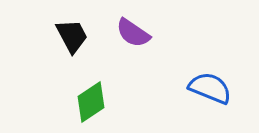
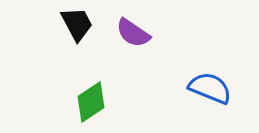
black trapezoid: moved 5 px right, 12 px up
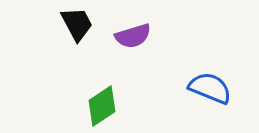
purple semicircle: moved 3 px down; rotated 51 degrees counterclockwise
green diamond: moved 11 px right, 4 px down
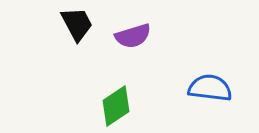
blue semicircle: rotated 15 degrees counterclockwise
green diamond: moved 14 px right
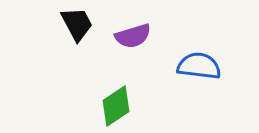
blue semicircle: moved 11 px left, 22 px up
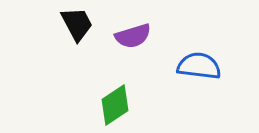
green diamond: moved 1 px left, 1 px up
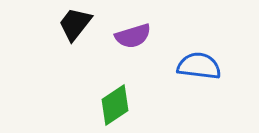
black trapezoid: moved 2 px left; rotated 114 degrees counterclockwise
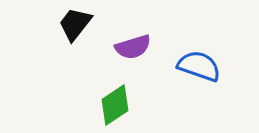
purple semicircle: moved 11 px down
blue semicircle: rotated 12 degrees clockwise
